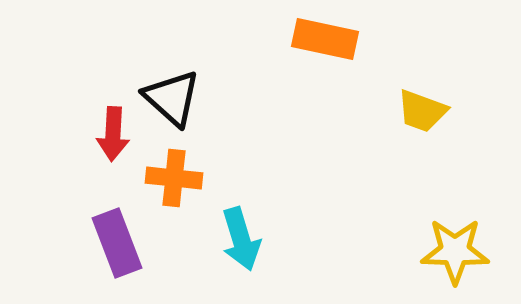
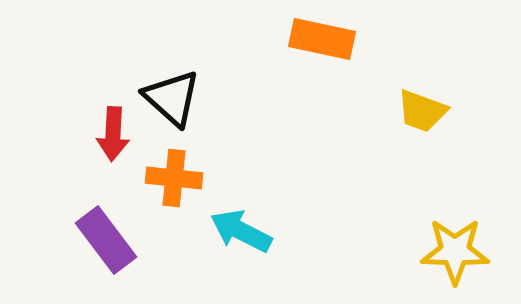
orange rectangle: moved 3 px left
cyan arrow: moved 8 px up; rotated 134 degrees clockwise
purple rectangle: moved 11 px left, 3 px up; rotated 16 degrees counterclockwise
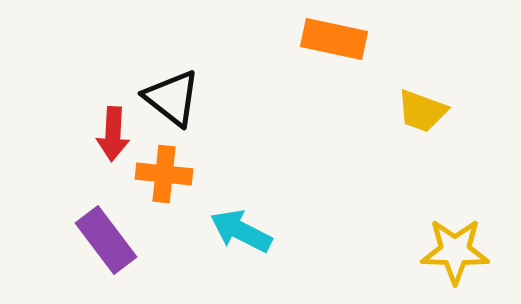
orange rectangle: moved 12 px right
black triangle: rotated 4 degrees counterclockwise
orange cross: moved 10 px left, 4 px up
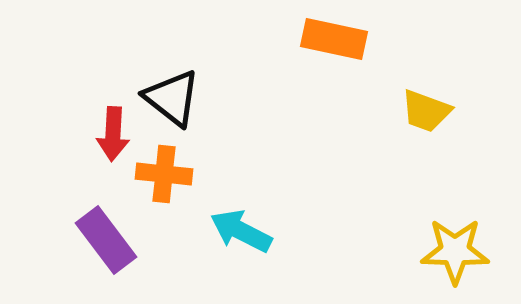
yellow trapezoid: moved 4 px right
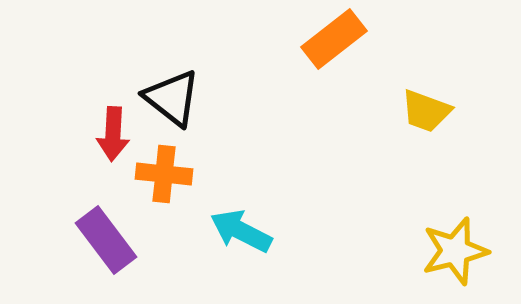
orange rectangle: rotated 50 degrees counterclockwise
yellow star: rotated 16 degrees counterclockwise
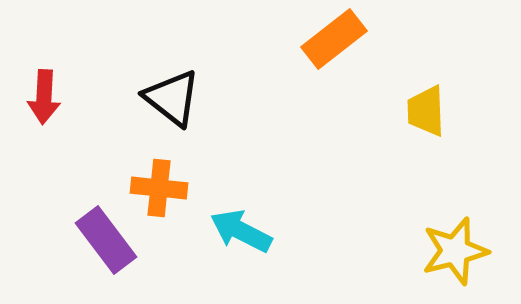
yellow trapezoid: rotated 68 degrees clockwise
red arrow: moved 69 px left, 37 px up
orange cross: moved 5 px left, 14 px down
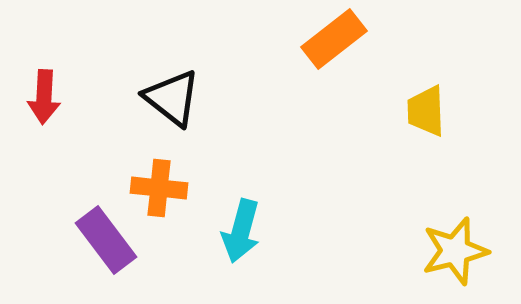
cyan arrow: rotated 102 degrees counterclockwise
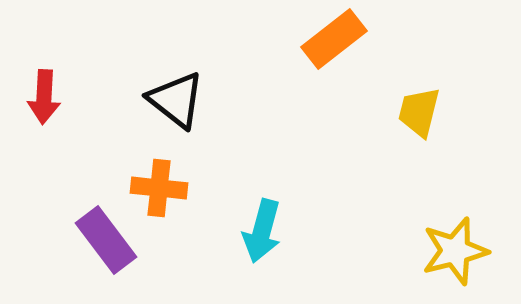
black triangle: moved 4 px right, 2 px down
yellow trapezoid: moved 7 px left, 1 px down; rotated 16 degrees clockwise
cyan arrow: moved 21 px right
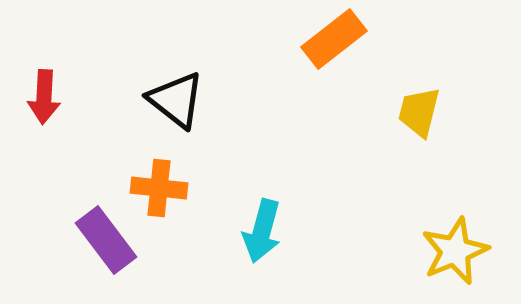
yellow star: rotated 8 degrees counterclockwise
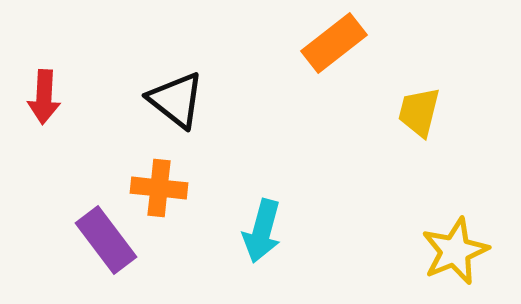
orange rectangle: moved 4 px down
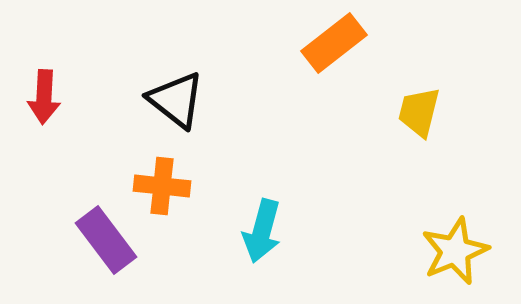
orange cross: moved 3 px right, 2 px up
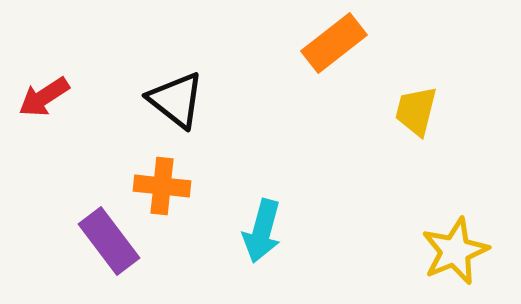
red arrow: rotated 54 degrees clockwise
yellow trapezoid: moved 3 px left, 1 px up
purple rectangle: moved 3 px right, 1 px down
